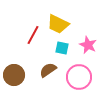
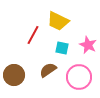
yellow trapezoid: moved 3 px up
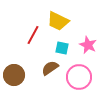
brown semicircle: moved 2 px right, 2 px up
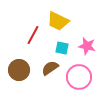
pink star: moved 1 px left, 1 px down; rotated 12 degrees counterclockwise
brown circle: moved 5 px right, 5 px up
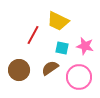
pink star: moved 2 px left
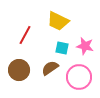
red line: moved 8 px left
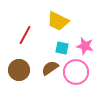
pink circle: moved 3 px left, 5 px up
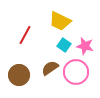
yellow trapezoid: moved 2 px right
cyan square: moved 2 px right, 3 px up; rotated 24 degrees clockwise
brown circle: moved 5 px down
